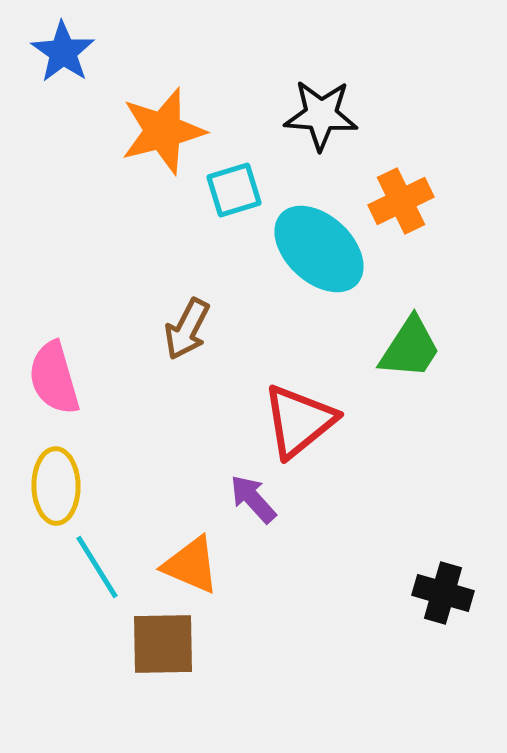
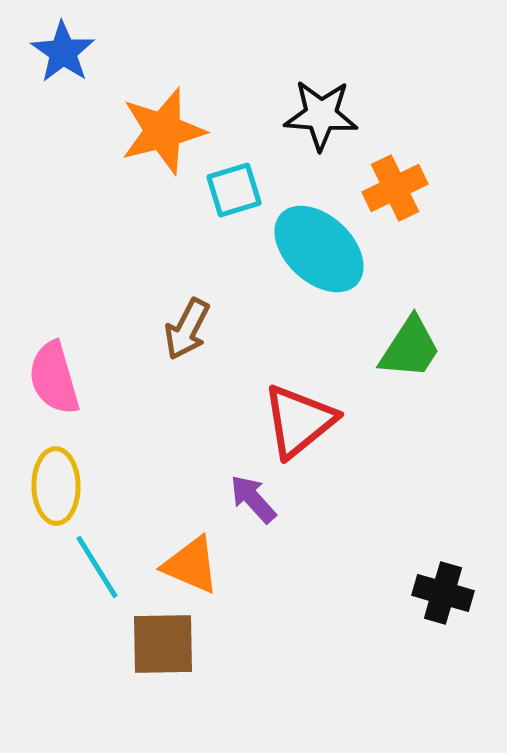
orange cross: moved 6 px left, 13 px up
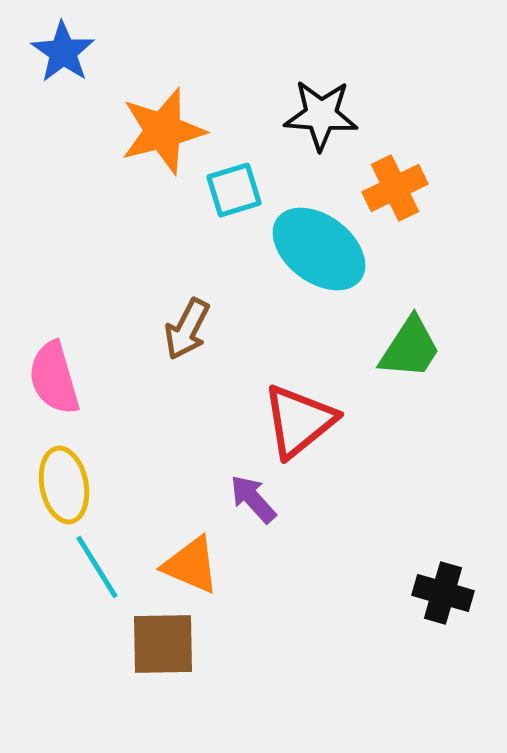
cyan ellipse: rotated 6 degrees counterclockwise
yellow ellipse: moved 8 px right, 1 px up; rotated 10 degrees counterclockwise
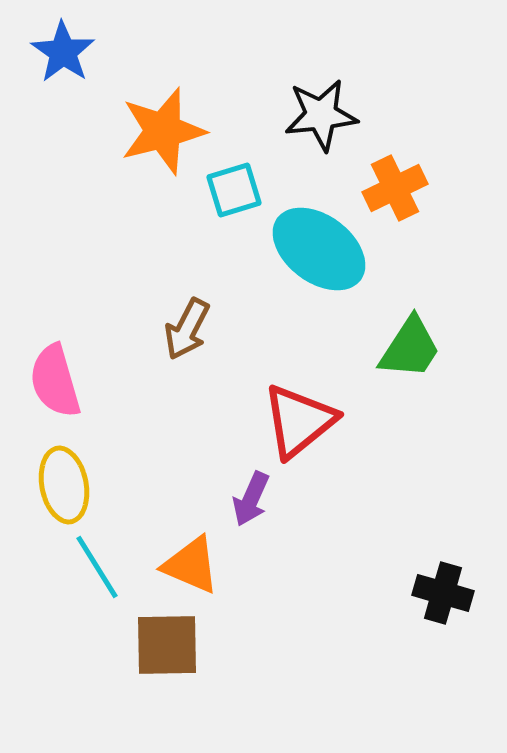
black star: rotated 10 degrees counterclockwise
pink semicircle: moved 1 px right, 3 px down
purple arrow: moved 2 px left; rotated 114 degrees counterclockwise
brown square: moved 4 px right, 1 px down
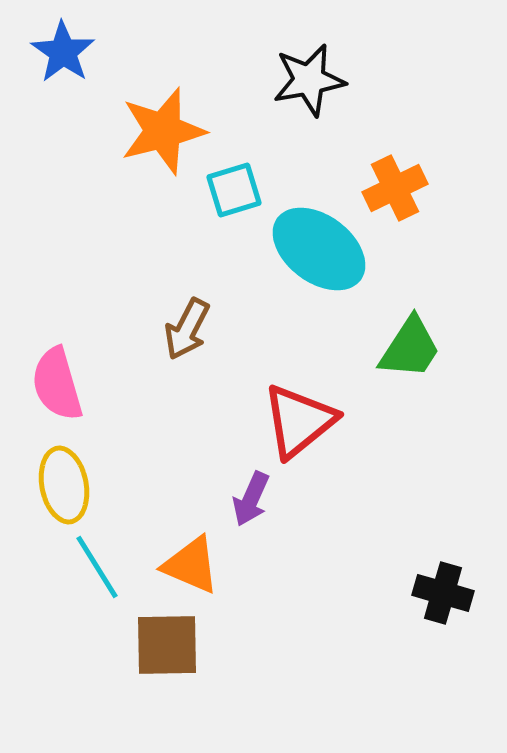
black star: moved 12 px left, 35 px up; rotated 4 degrees counterclockwise
pink semicircle: moved 2 px right, 3 px down
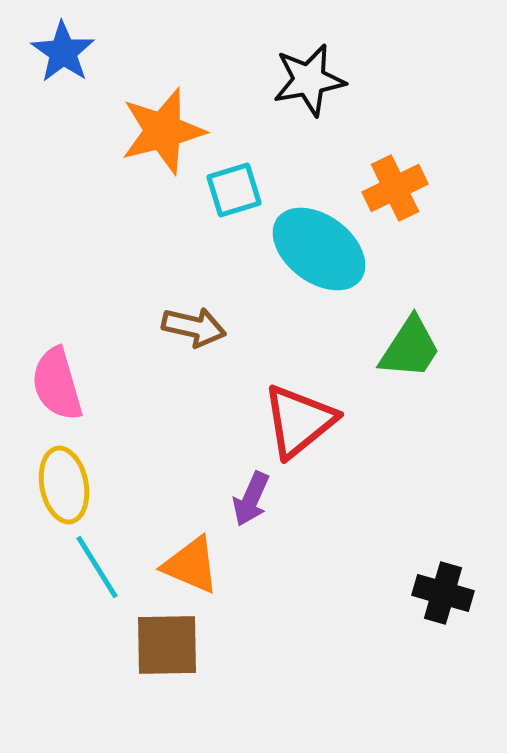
brown arrow: moved 7 px right, 2 px up; rotated 104 degrees counterclockwise
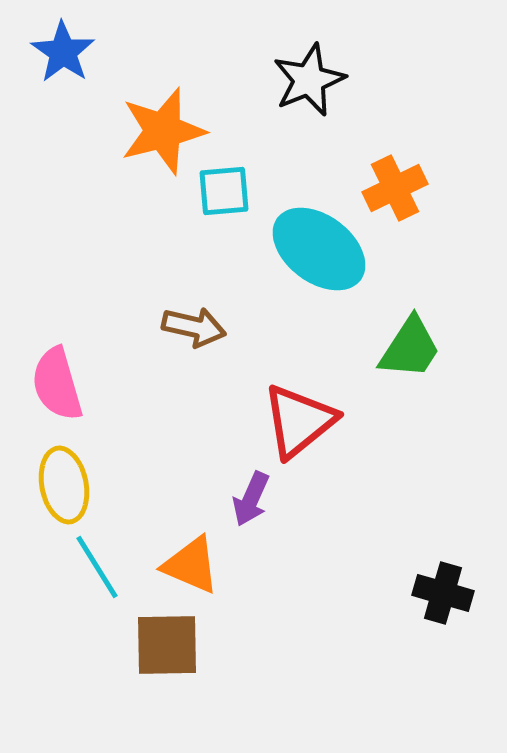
black star: rotated 12 degrees counterclockwise
cyan square: moved 10 px left, 1 px down; rotated 12 degrees clockwise
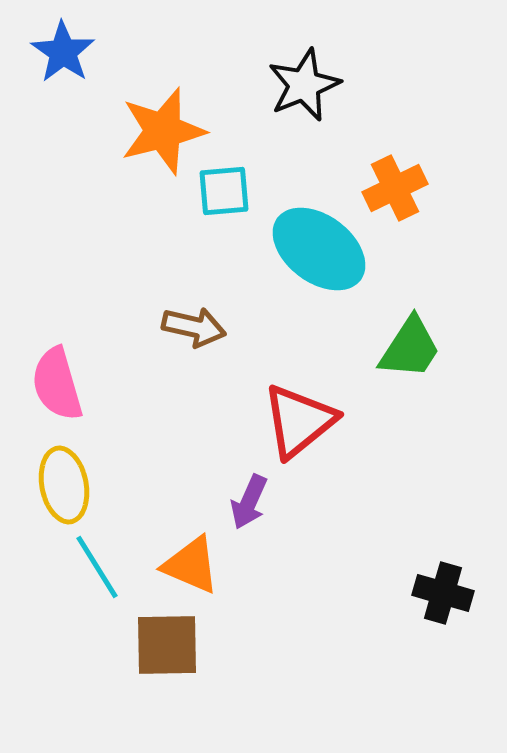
black star: moved 5 px left, 5 px down
purple arrow: moved 2 px left, 3 px down
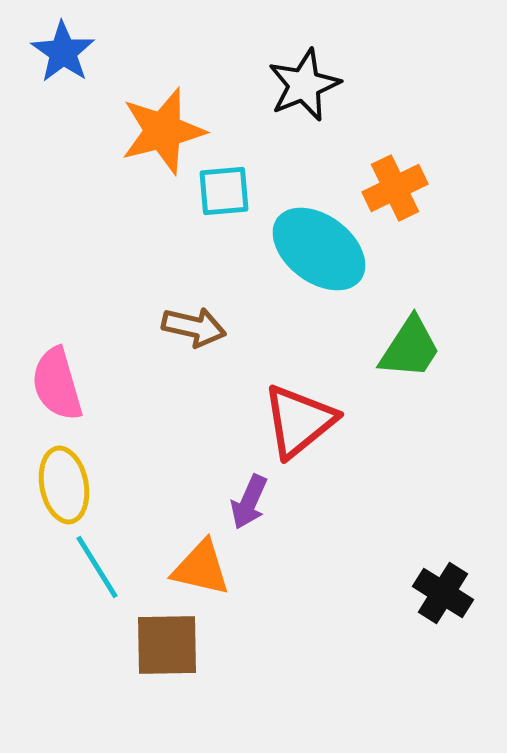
orange triangle: moved 10 px right, 3 px down; rotated 10 degrees counterclockwise
black cross: rotated 16 degrees clockwise
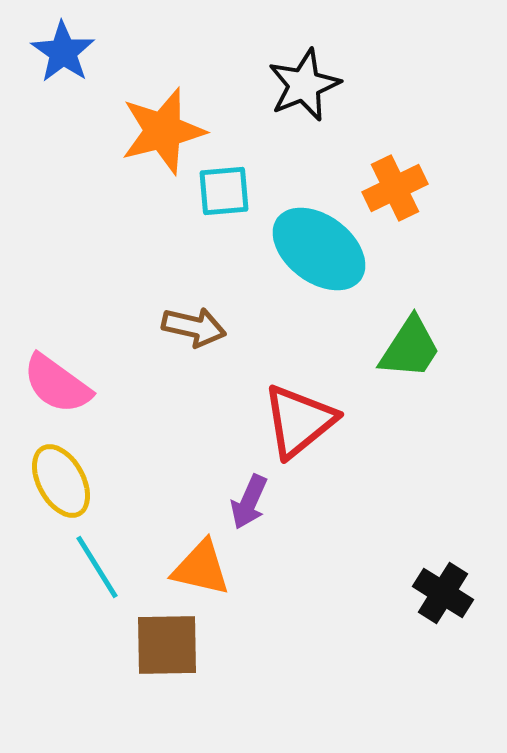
pink semicircle: rotated 38 degrees counterclockwise
yellow ellipse: moved 3 px left, 4 px up; rotated 18 degrees counterclockwise
